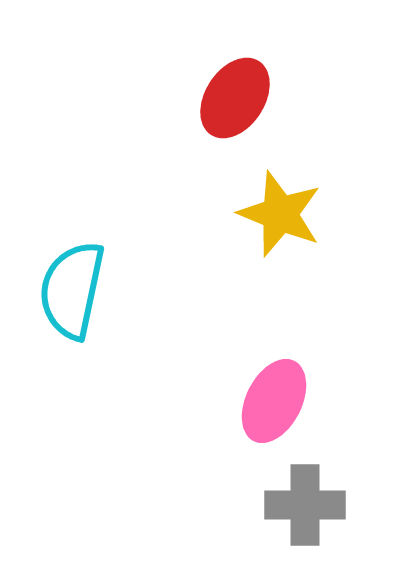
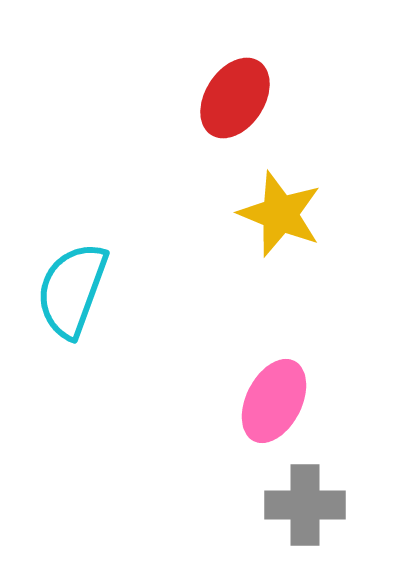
cyan semicircle: rotated 8 degrees clockwise
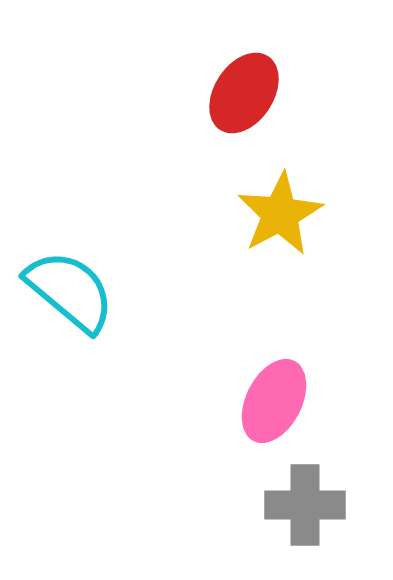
red ellipse: moved 9 px right, 5 px up
yellow star: rotated 22 degrees clockwise
cyan semicircle: moved 2 px left, 1 px down; rotated 110 degrees clockwise
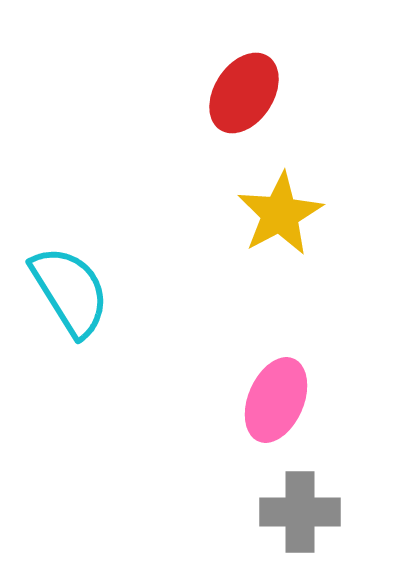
cyan semicircle: rotated 18 degrees clockwise
pink ellipse: moved 2 px right, 1 px up; rotated 4 degrees counterclockwise
gray cross: moved 5 px left, 7 px down
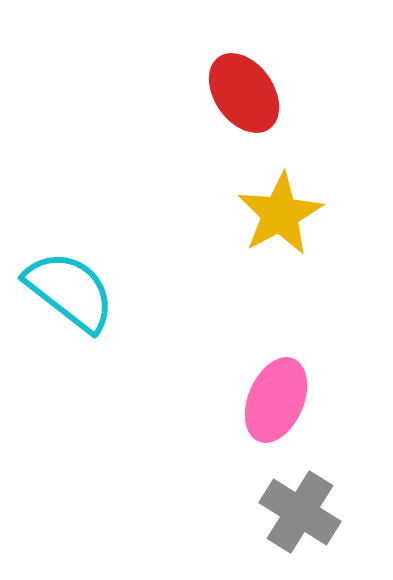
red ellipse: rotated 68 degrees counterclockwise
cyan semicircle: rotated 20 degrees counterclockwise
gray cross: rotated 32 degrees clockwise
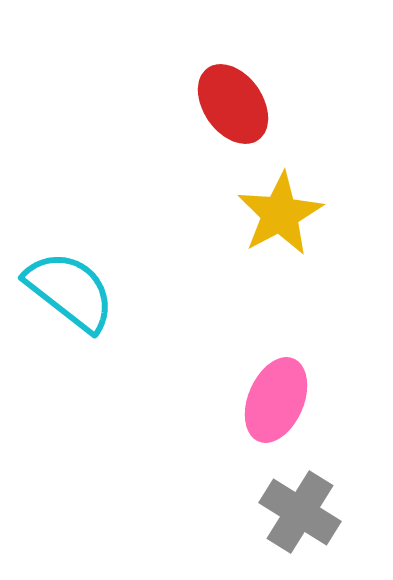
red ellipse: moved 11 px left, 11 px down
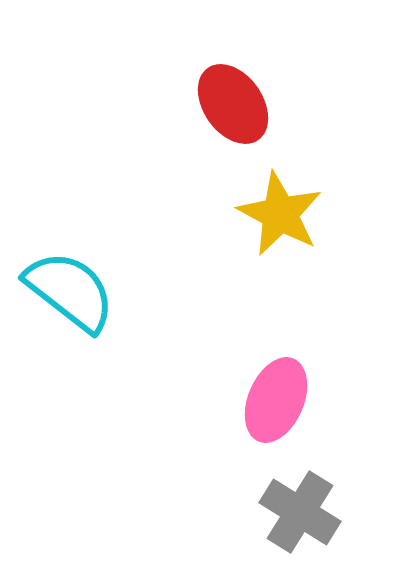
yellow star: rotated 16 degrees counterclockwise
